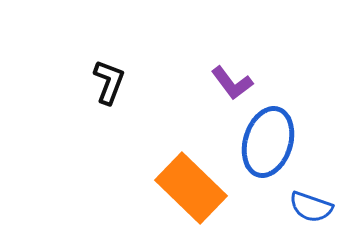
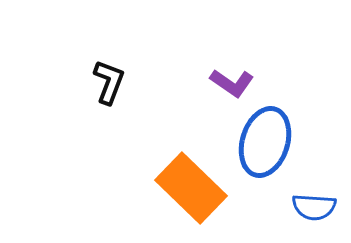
purple L-shape: rotated 18 degrees counterclockwise
blue ellipse: moved 3 px left
blue semicircle: moved 3 px right; rotated 15 degrees counterclockwise
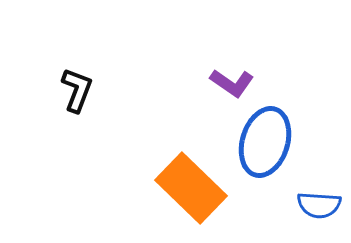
black L-shape: moved 32 px left, 8 px down
blue semicircle: moved 5 px right, 2 px up
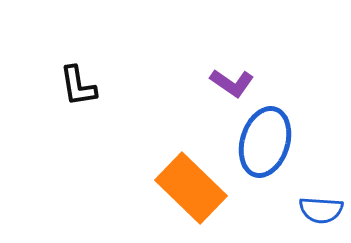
black L-shape: moved 1 px right, 4 px up; rotated 150 degrees clockwise
blue semicircle: moved 2 px right, 5 px down
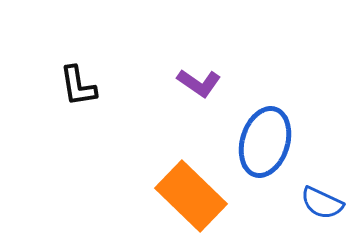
purple L-shape: moved 33 px left
orange rectangle: moved 8 px down
blue semicircle: moved 1 px right, 7 px up; rotated 21 degrees clockwise
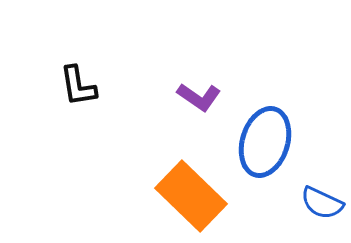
purple L-shape: moved 14 px down
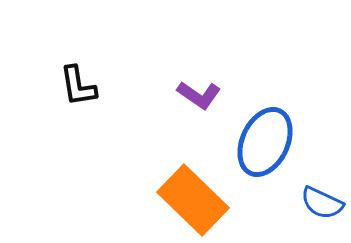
purple L-shape: moved 2 px up
blue ellipse: rotated 8 degrees clockwise
orange rectangle: moved 2 px right, 4 px down
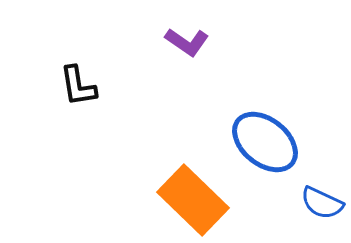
purple L-shape: moved 12 px left, 53 px up
blue ellipse: rotated 76 degrees counterclockwise
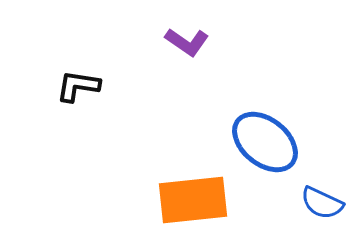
black L-shape: rotated 108 degrees clockwise
orange rectangle: rotated 50 degrees counterclockwise
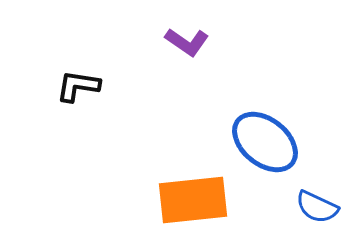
blue semicircle: moved 5 px left, 4 px down
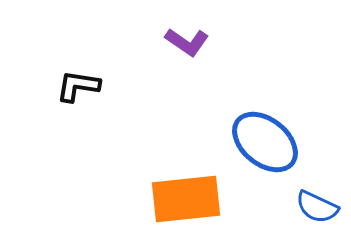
orange rectangle: moved 7 px left, 1 px up
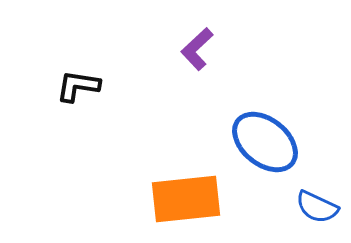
purple L-shape: moved 10 px right, 7 px down; rotated 102 degrees clockwise
